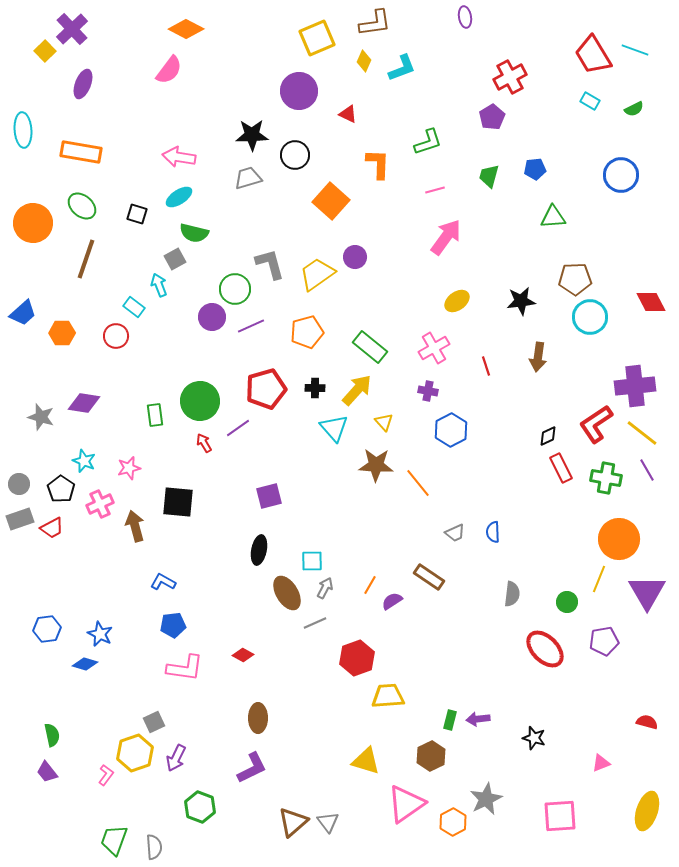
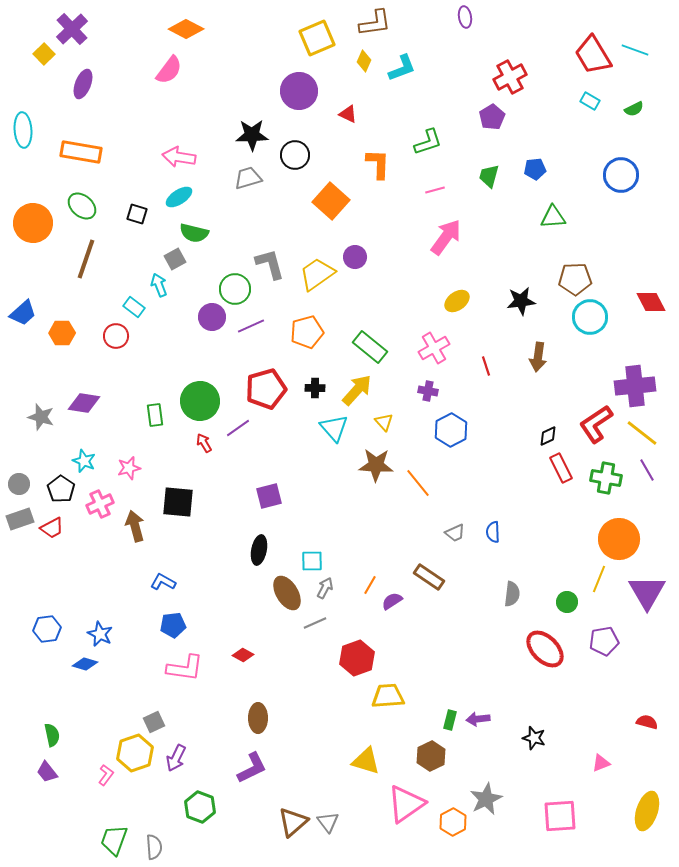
yellow square at (45, 51): moved 1 px left, 3 px down
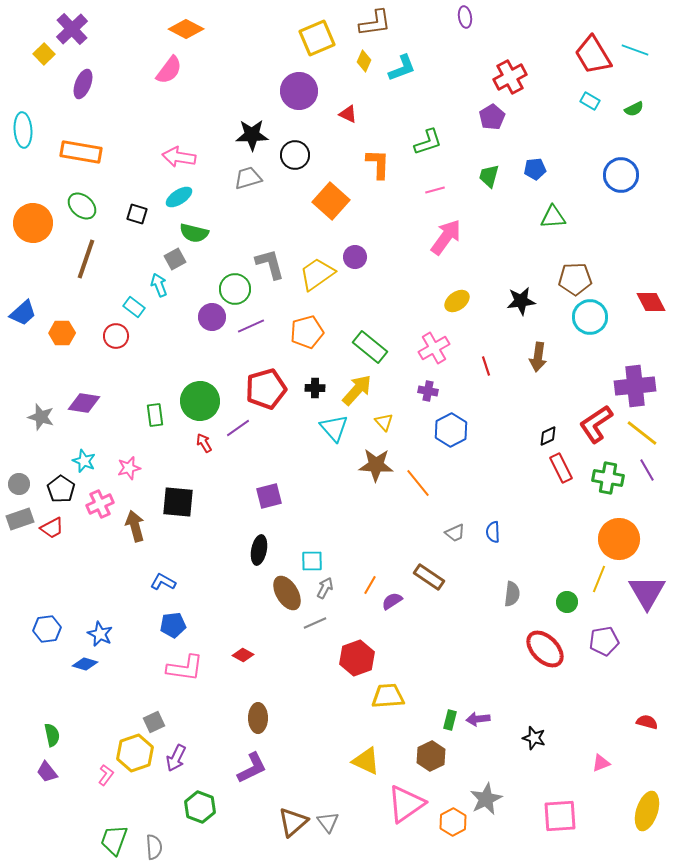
green cross at (606, 478): moved 2 px right
yellow triangle at (366, 761): rotated 8 degrees clockwise
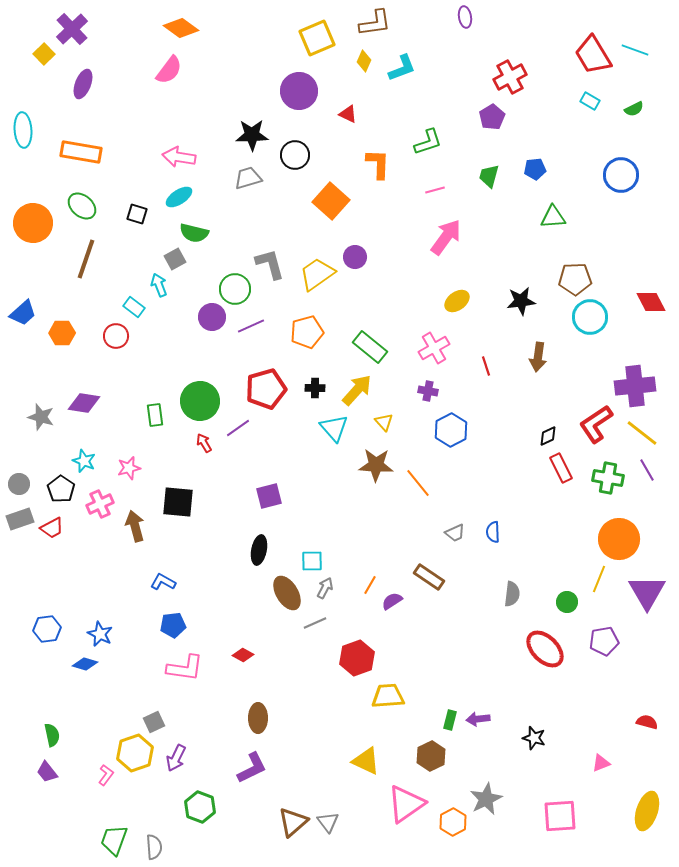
orange diamond at (186, 29): moved 5 px left, 1 px up; rotated 8 degrees clockwise
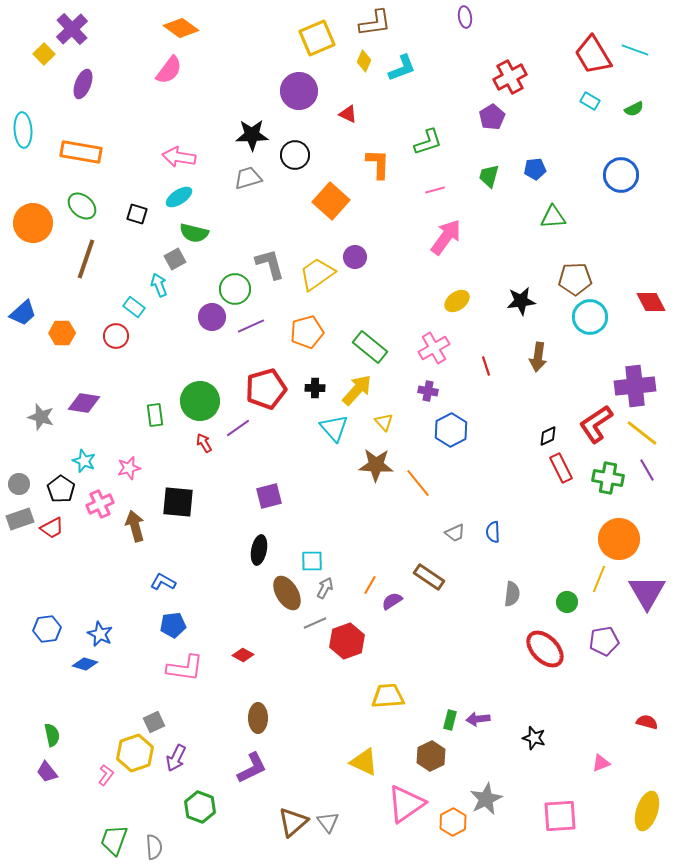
red hexagon at (357, 658): moved 10 px left, 17 px up
yellow triangle at (366, 761): moved 2 px left, 1 px down
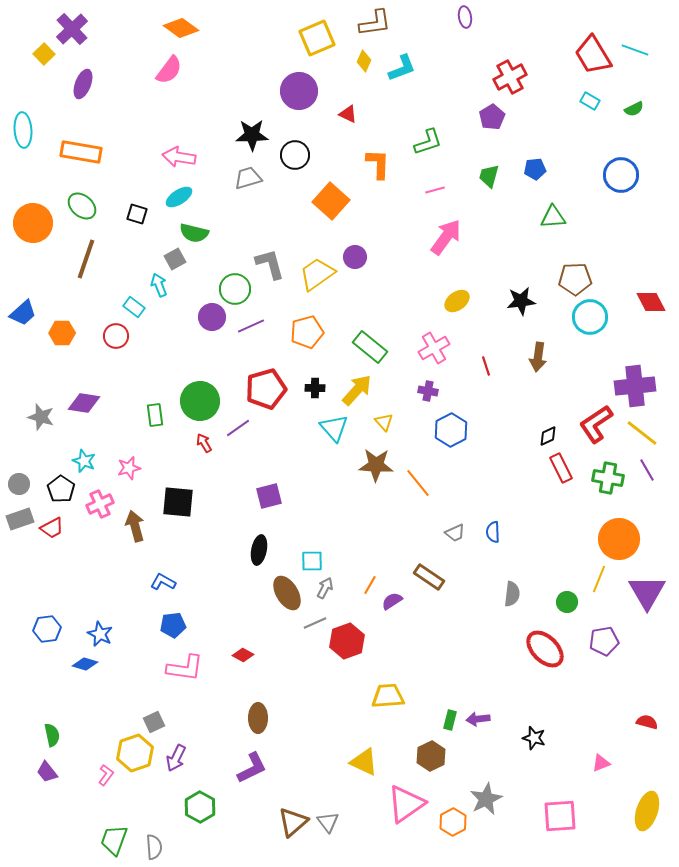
green hexagon at (200, 807): rotated 8 degrees clockwise
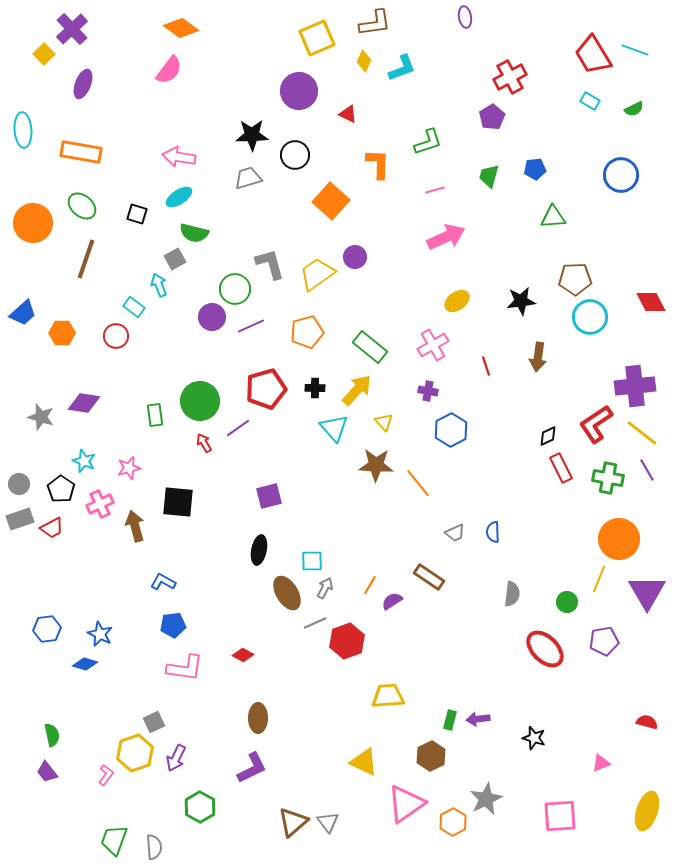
pink arrow at (446, 237): rotated 30 degrees clockwise
pink cross at (434, 348): moved 1 px left, 3 px up
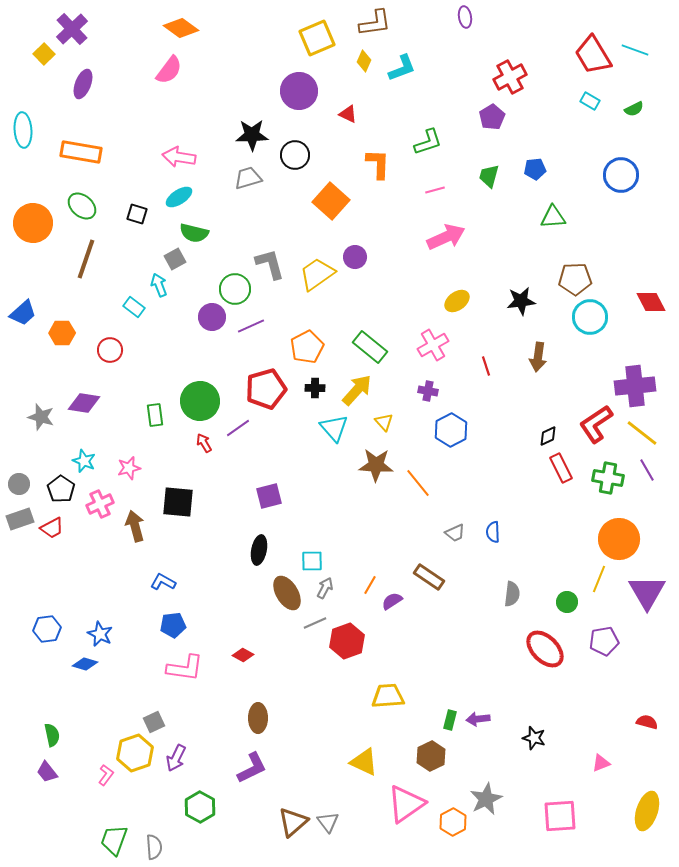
orange pentagon at (307, 332): moved 15 px down; rotated 12 degrees counterclockwise
red circle at (116, 336): moved 6 px left, 14 px down
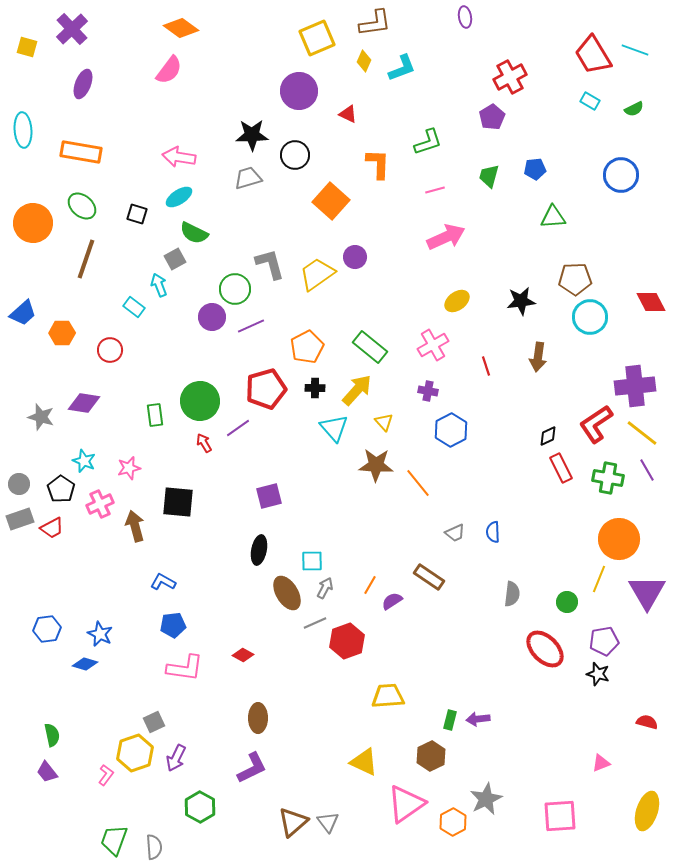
yellow square at (44, 54): moved 17 px left, 7 px up; rotated 30 degrees counterclockwise
green semicircle at (194, 233): rotated 12 degrees clockwise
black star at (534, 738): moved 64 px right, 64 px up
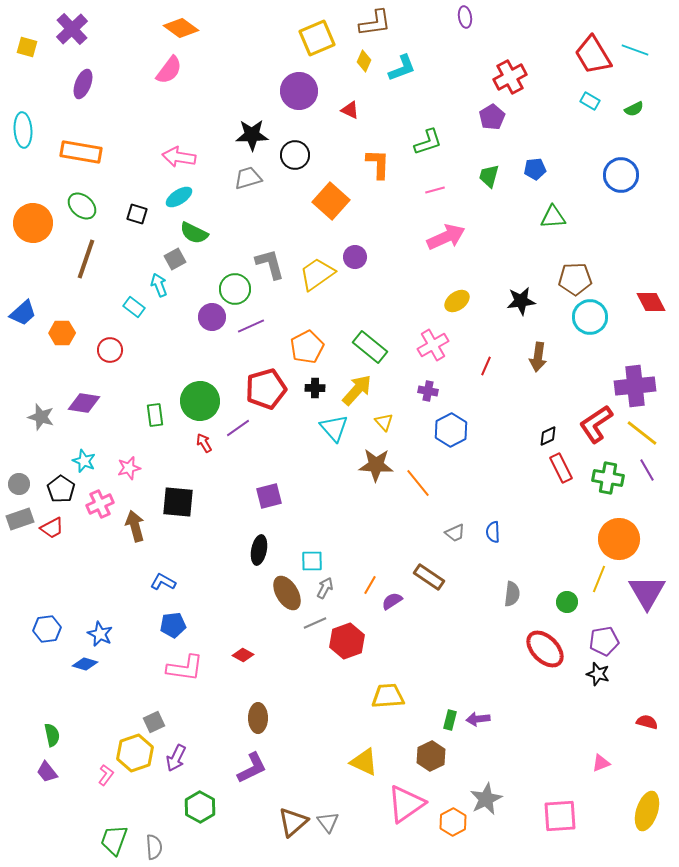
red triangle at (348, 114): moved 2 px right, 4 px up
red line at (486, 366): rotated 42 degrees clockwise
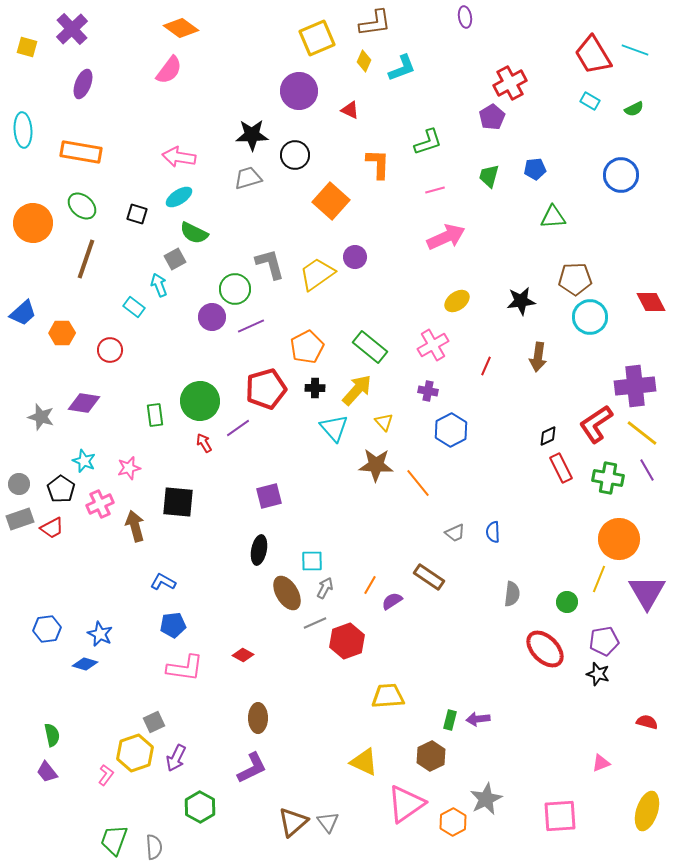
red cross at (510, 77): moved 6 px down
